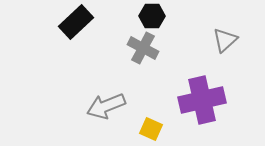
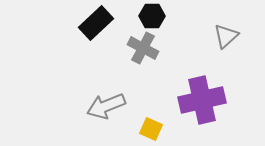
black rectangle: moved 20 px right, 1 px down
gray triangle: moved 1 px right, 4 px up
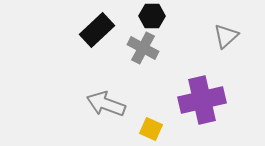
black rectangle: moved 1 px right, 7 px down
gray arrow: moved 2 px up; rotated 42 degrees clockwise
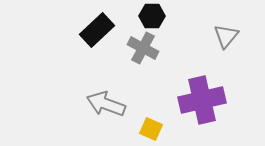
gray triangle: rotated 8 degrees counterclockwise
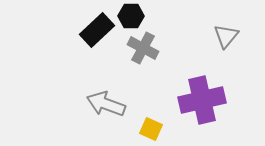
black hexagon: moved 21 px left
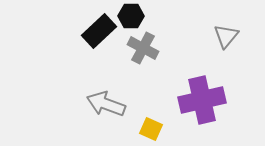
black rectangle: moved 2 px right, 1 px down
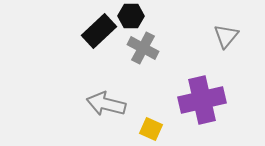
gray arrow: rotated 6 degrees counterclockwise
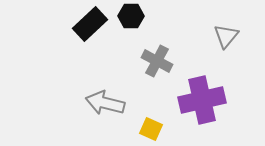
black rectangle: moved 9 px left, 7 px up
gray cross: moved 14 px right, 13 px down
gray arrow: moved 1 px left, 1 px up
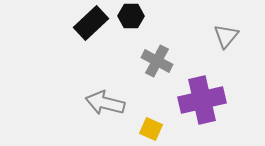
black rectangle: moved 1 px right, 1 px up
